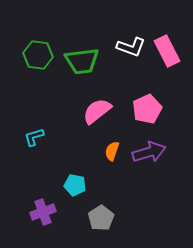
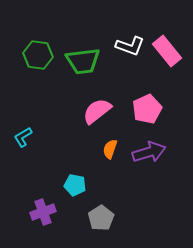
white L-shape: moved 1 px left, 1 px up
pink rectangle: rotated 12 degrees counterclockwise
green trapezoid: moved 1 px right
cyan L-shape: moved 11 px left; rotated 15 degrees counterclockwise
orange semicircle: moved 2 px left, 2 px up
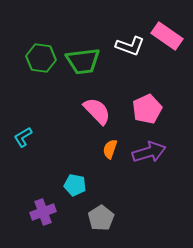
pink rectangle: moved 15 px up; rotated 16 degrees counterclockwise
green hexagon: moved 3 px right, 3 px down
pink semicircle: rotated 84 degrees clockwise
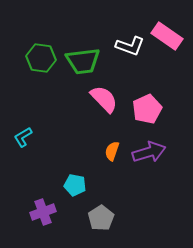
pink semicircle: moved 7 px right, 12 px up
orange semicircle: moved 2 px right, 2 px down
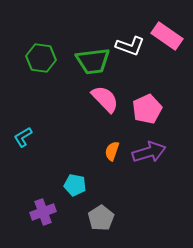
green trapezoid: moved 10 px right
pink semicircle: moved 1 px right
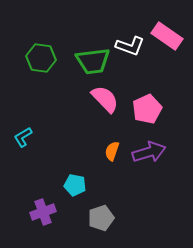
gray pentagon: rotated 15 degrees clockwise
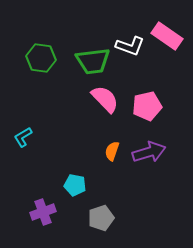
pink pentagon: moved 3 px up; rotated 12 degrees clockwise
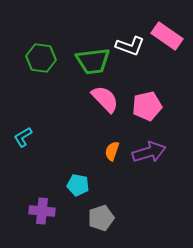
cyan pentagon: moved 3 px right
purple cross: moved 1 px left, 1 px up; rotated 25 degrees clockwise
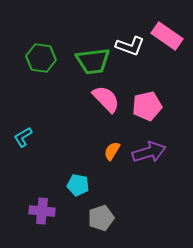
pink semicircle: moved 1 px right
orange semicircle: rotated 12 degrees clockwise
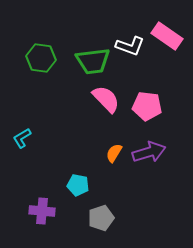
pink pentagon: rotated 20 degrees clockwise
cyan L-shape: moved 1 px left, 1 px down
orange semicircle: moved 2 px right, 2 px down
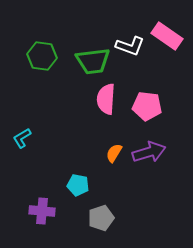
green hexagon: moved 1 px right, 2 px up
pink semicircle: rotated 132 degrees counterclockwise
